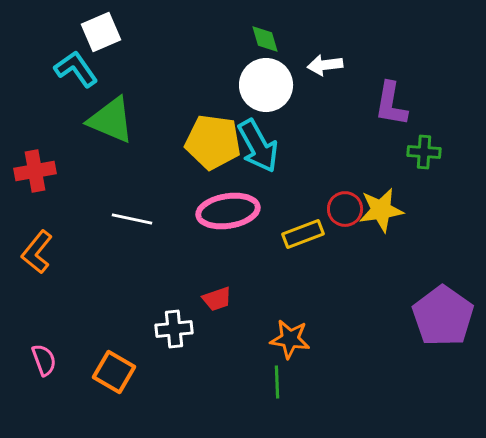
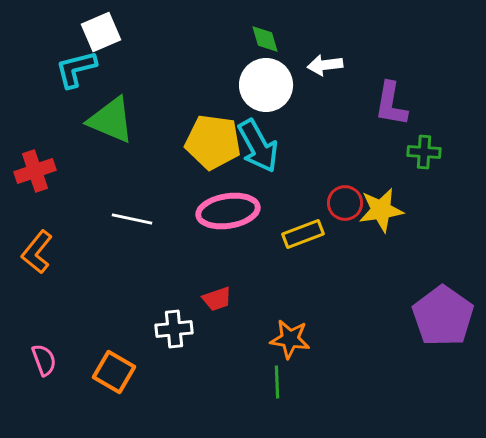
cyan L-shape: rotated 69 degrees counterclockwise
red cross: rotated 9 degrees counterclockwise
red circle: moved 6 px up
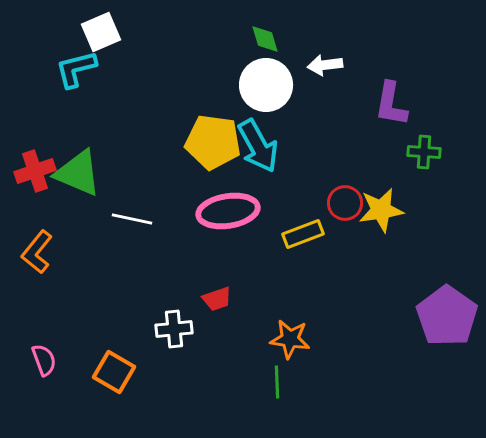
green triangle: moved 33 px left, 53 px down
purple pentagon: moved 4 px right
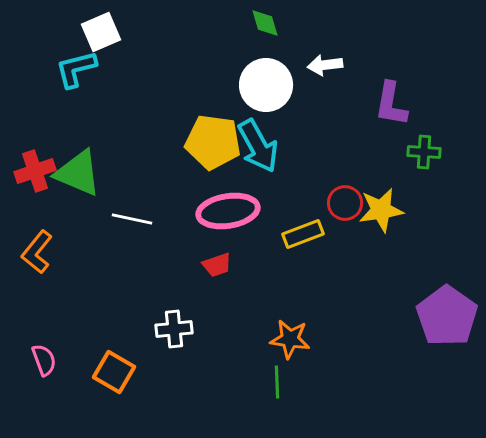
green diamond: moved 16 px up
red trapezoid: moved 34 px up
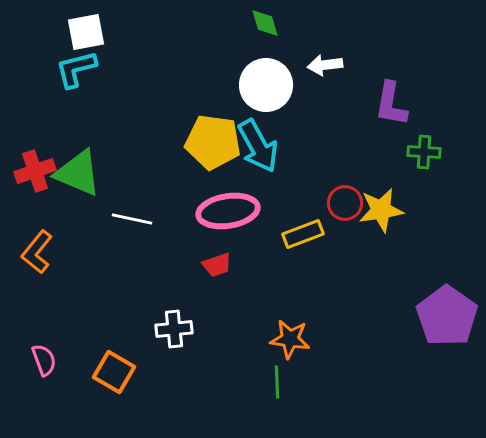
white square: moved 15 px left; rotated 12 degrees clockwise
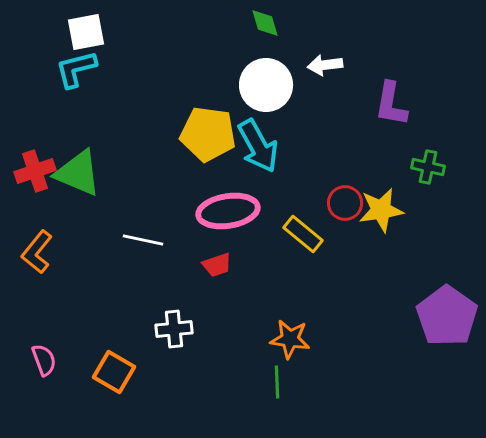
yellow pentagon: moved 5 px left, 8 px up
green cross: moved 4 px right, 15 px down; rotated 8 degrees clockwise
white line: moved 11 px right, 21 px down
yellow rectangle: rotated 60 degrees clockwise
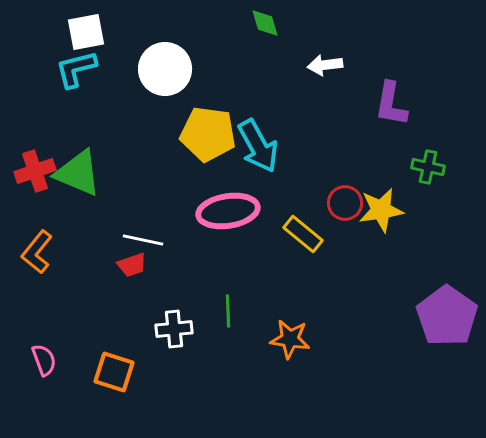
white circle: moved 101 px left, 16 px up
red trapezoid: moved 85 px left
orange square: rotated 12 degrees counterclockwise
green line: moved 49 px left, 71 px up
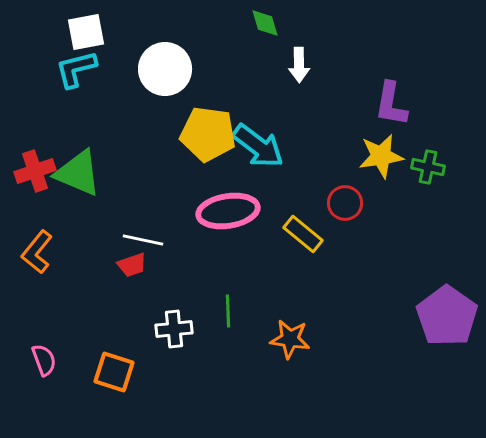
white arrow: moved 26 px left; rotated 84 degrees counterclockwise
cyan arrow: rotated 24 degrees counterclockwise
yellow star: moved 54 px up
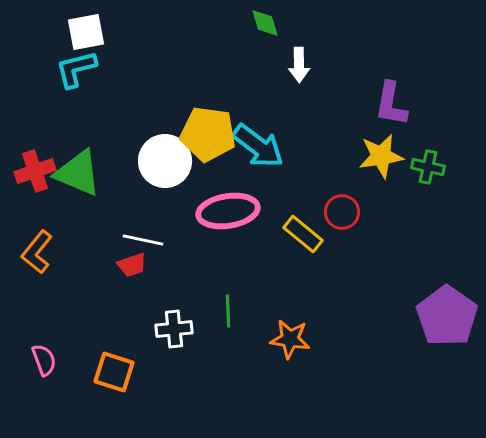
white circle: moved 92 px down
red circle: moved 3 px left, 9 px down
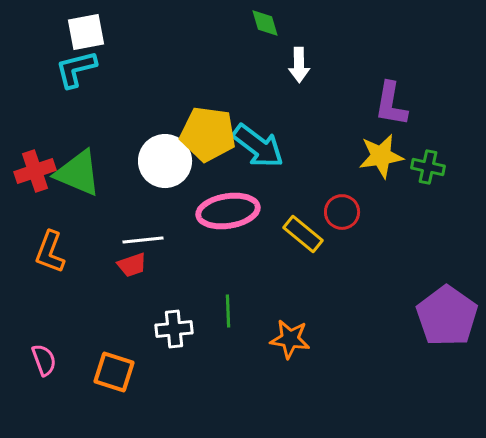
white line: rotated 18 degrees counterclockwise
orange L-shape: moved 13 px right; rotated 18 degrees counterclockwise
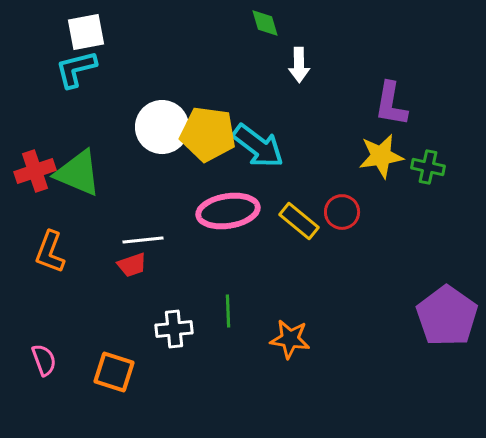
white circle: moved 3 px left, 34 px up
yellow rectangle: moved 4 px left, 13 px up
